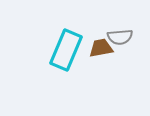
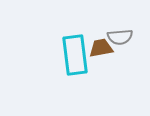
cyan rectangle: moved 9 px right, 5 px down; rotated 30 degrees counterclockwise
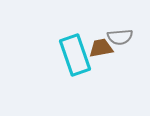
cyan rectangle: rotated 12 degrees counterclockwise
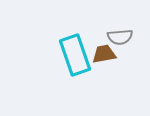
brown trapezoid: moved 3 px right, 6 px down
